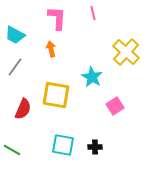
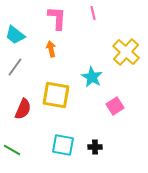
cyan trapezoid: rotated 10 degrees clockwise
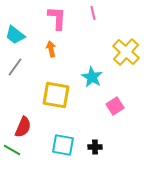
red semicircle: moved 18 px down
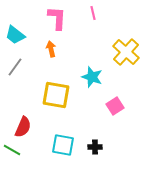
cyan star: rotated 10 degrees counterclockwise
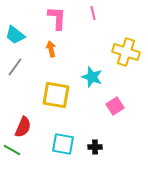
yellow cross: rotated 24 degrees counterclockwise
cyan square: moved 1 px up
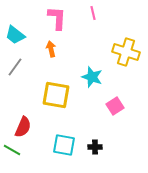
cyan square: moved 1 px right, 1 px down
